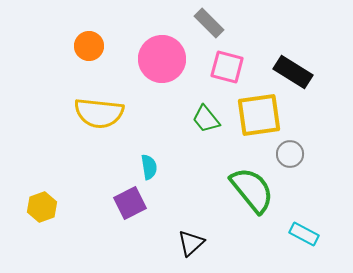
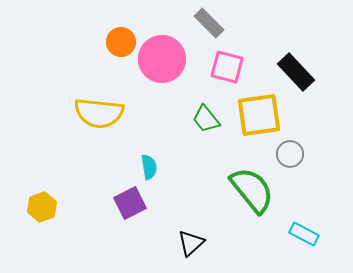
orange circle: moved 32 px right, 4 px up
black rectangle: moved 3 px right; rotated 15 degrees clockwise
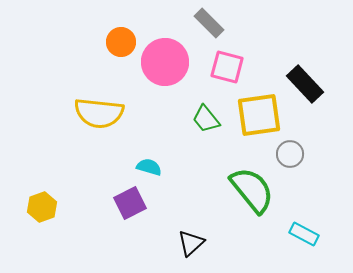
pink circle: moved 3 px right, 3 px down
black rectangle: moved 9 px right, 12 px down
cyan semicircle: rotated 65 degrees counterclockwise
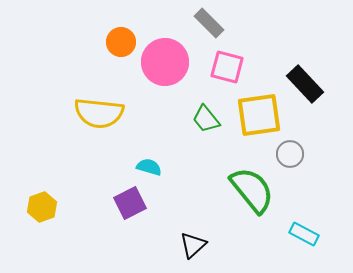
black triangle: moved 2 px right, 2 px down
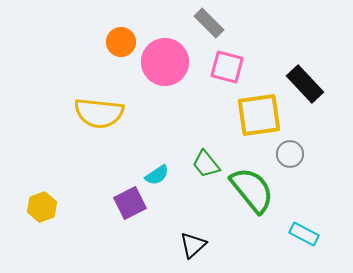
green trapezoid: moved 45 px down
cyan semicircle: moved 8 px right, 8 px down; rotated 130 degrees clockwise
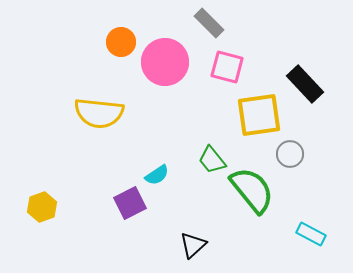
green trapezoid: moved 6 px right, 4 px up
cyan rectangle: moved 7 px right
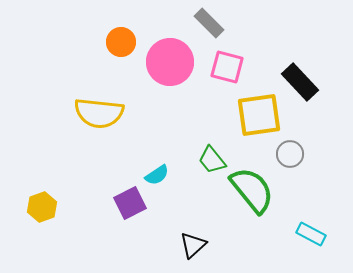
pink circle: moved 5 px right
black rectangle: moved 5 px left, 2 px up
